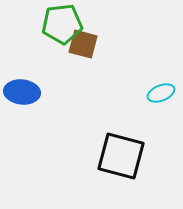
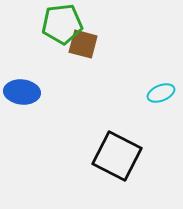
black square: moved 4 px left; rotated 12 degrees clockwise
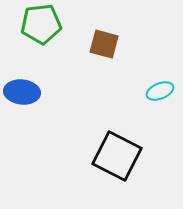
green pentagon: moved 21 px left
brown square: moved 21 px right
cyan ellipse: moved 1 px left, 2 px up
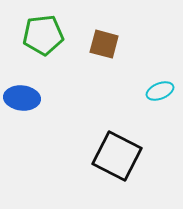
green pentagon: moved 2 px right, 11 px down
blue ellipse: moved 6 px down
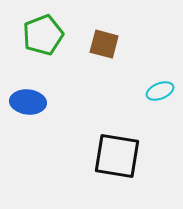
green pentagon: rotated 15 degrees counterclockwise
blue ellipse: moved 6 px right, 4 px down
black square: rotated 18 degrees counterclockwise
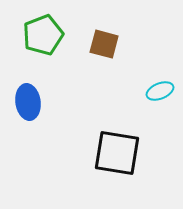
blue ellipse: rotated 76 degrees clockwise
black square: moved 3 px up
